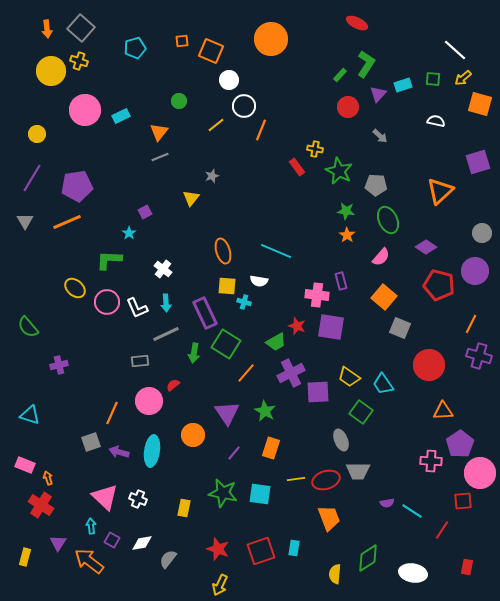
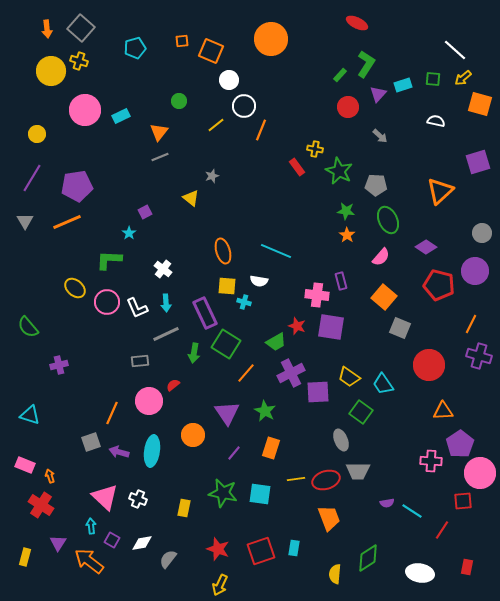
yellow triangle at (191, 198): rotated 30 degrees counterclockwise
orange arrow at (48, 478): moved 2 px right, 2 px up
white ellipse at (413, 573): moved 7 px right
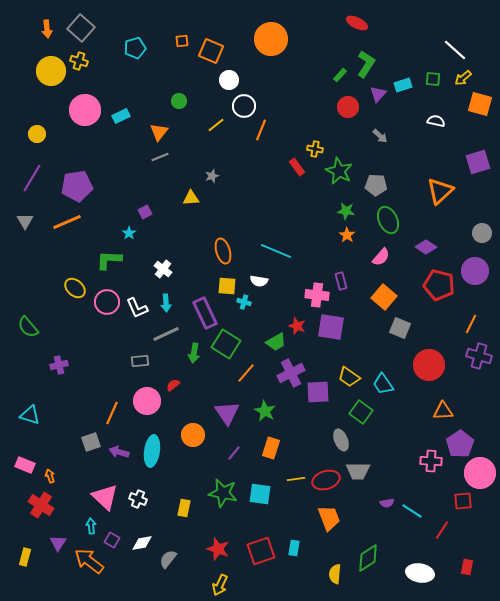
yellow triangle at (191, 198): rotated 42 degrees counterclockwise
pink circle at (149, 401): moved 2 px left
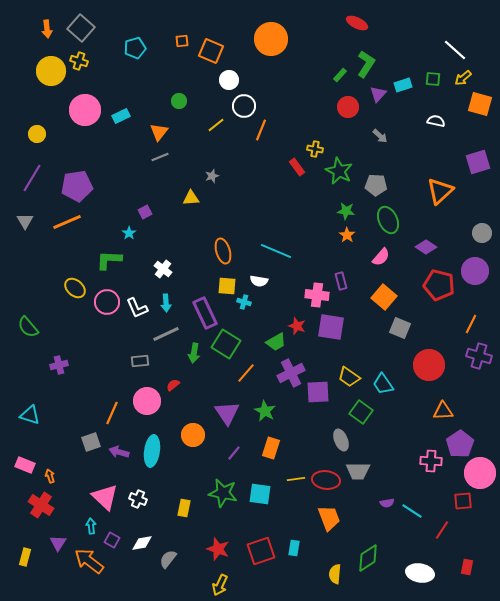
red ellipse at (326, 480): rotated 24 degrees clockwise
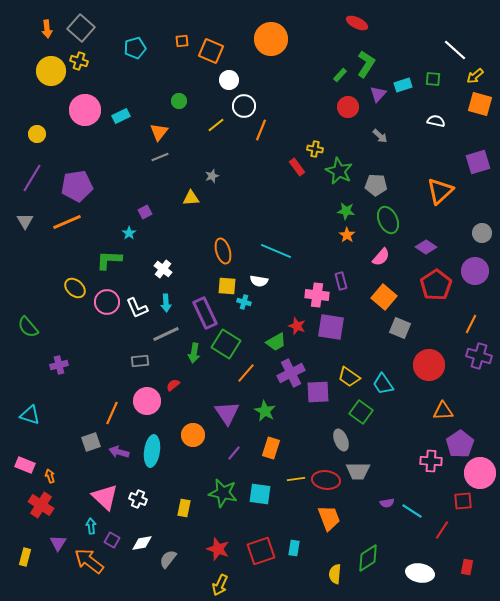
yellow arrow at (463, 78): moved 12 px right, 2 px up
red pentagon at (439, 285): moved 3 px left; rotated 24 degrees clockwise
